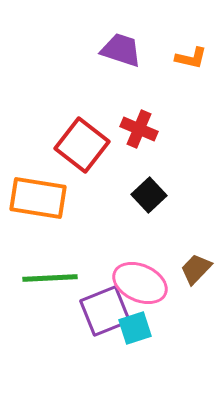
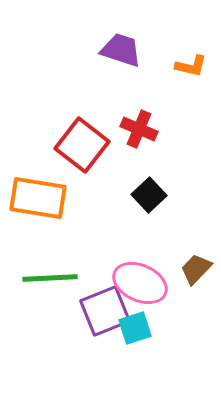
orange L-shape: moved 8 px down
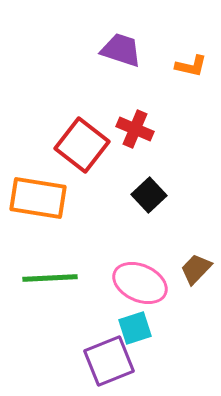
red cross: moved 4 px left
purple square: moved 4 px right, 50 px down
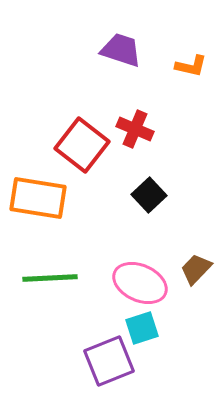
cyan square: moved 7 px right
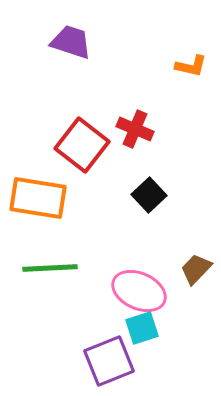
purple trapezoid: moved 50 px left, 8 px up
green line: moved 10 px up
pink ellipse: moved 1 px left, 8 px down
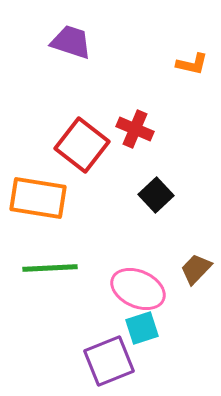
orange L-shape: moved 1 px right, 2 px up
black square: moved 7 px right
pink ellipse: moved 1 px left, 2 px up
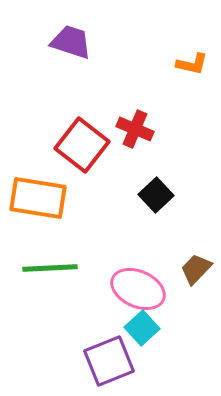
cyan square: rotated 24 degrees counterclockwise
